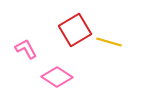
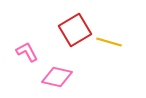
pink L-shape: moved 1 px right, 3 px down
pink diamond: rotated 20 degrees counterclockwise
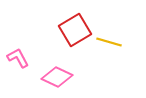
pink L-shape: moved 9 px left, 6 px down
pink diamond: rotated 12 degrees clockwise
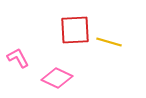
red square: rotated 28 degrees clockwise
pink diamond: moved 1 px down
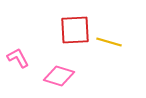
pink diamond: moved 2 px right, 2 px up; rotated 8 degrees counterclockwise
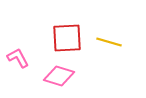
red square: moved 8 px left, 8 px down
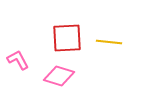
yellow line: rotated 10 degrees counterclockwise
pink L-shape: moved 2 px down
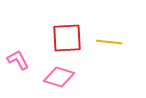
pink diamond: moved 1 px down
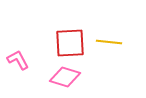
red square: moved 3 px right, 5 px down
pink diamond: moved 6 px right
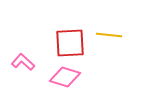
yellow line: moved 7 px up
pink L-shape: moved 5 px right, 2 px down; rotated 20 degrees counterclockwise
